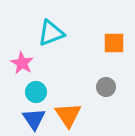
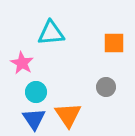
cyan triangle: rotated 16 degrees clockwise
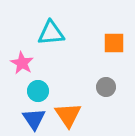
cyan circle: moved 2 px right, 1 px up
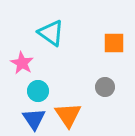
cyan triangle: rotated 40 degrees clockwise
gray circle: moved 1 px left
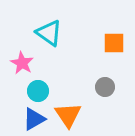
cyan triangle: moved 2 px left
blue triangle: rotated 35 degrees clockwise
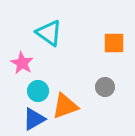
orange triangle: moved 3 px left, 9 px up; rotated 44 degrees clockwise
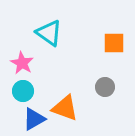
cyan circle: moved 15 px left
orange triangle: moved 2 px down; rotated 40 degrees clockwise
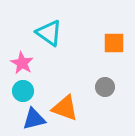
blue triangle: rotated 15 degrees clockwise
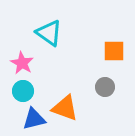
orange square: moved 8 px down
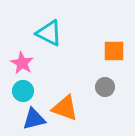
cyan triangle: rotated 8 degrees counterclockwise
